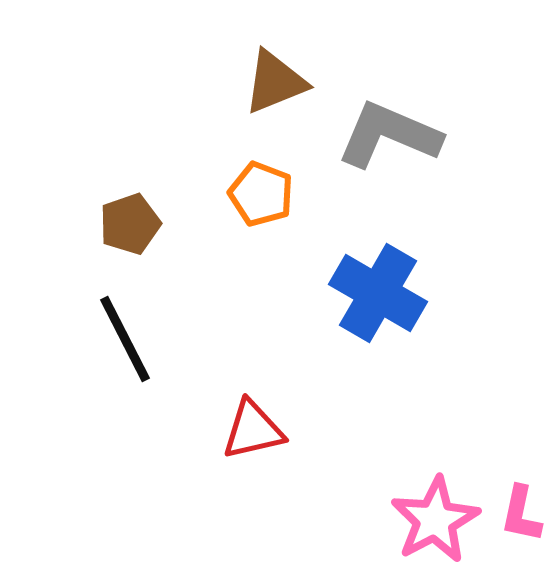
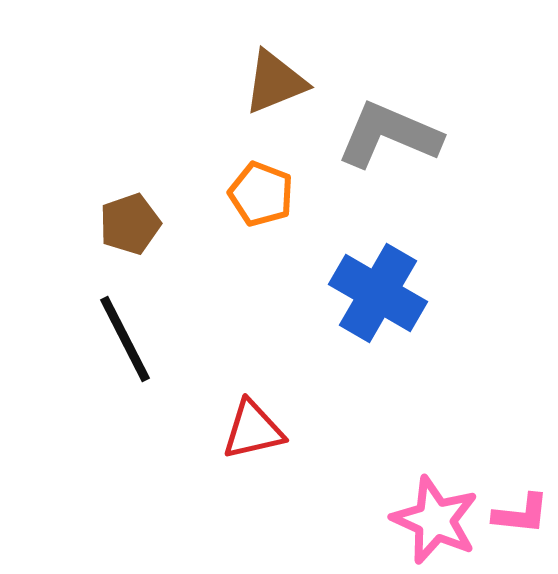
pink L-shape: rotated 96 degrees counterclockwise
pink star: rotated 20 degrees counterclockwise
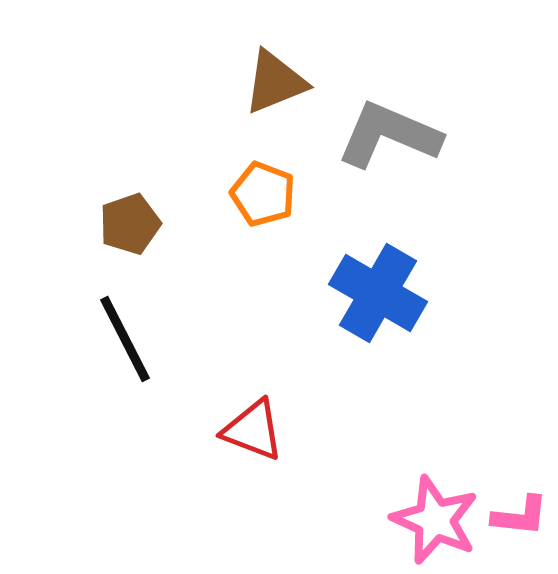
orange pentagon: moved 2 px right
red triangle: rotated 34 degrees clockwise
pink L-shape: moved 1 px left, 2 px down
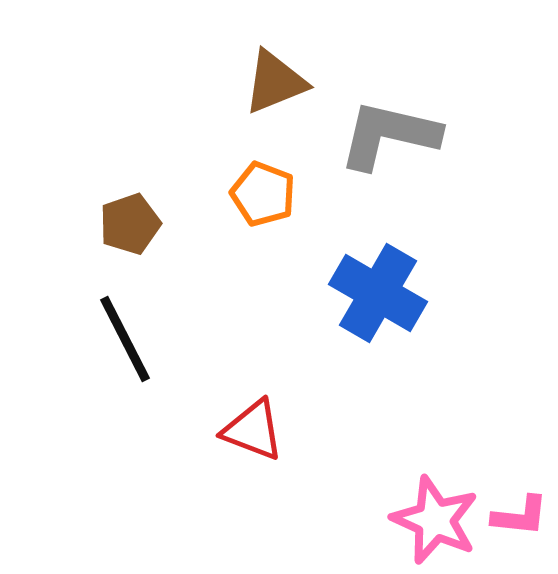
gray L-shape: rotated 10 degrees counterclockwise
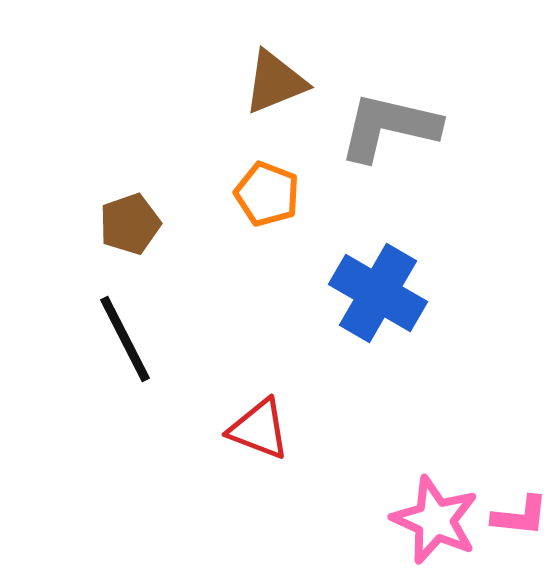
gray L-shape: moved 8 px up
orange pentagon: moved 4 px right
red triangle: moved 6 px right, 1 px up
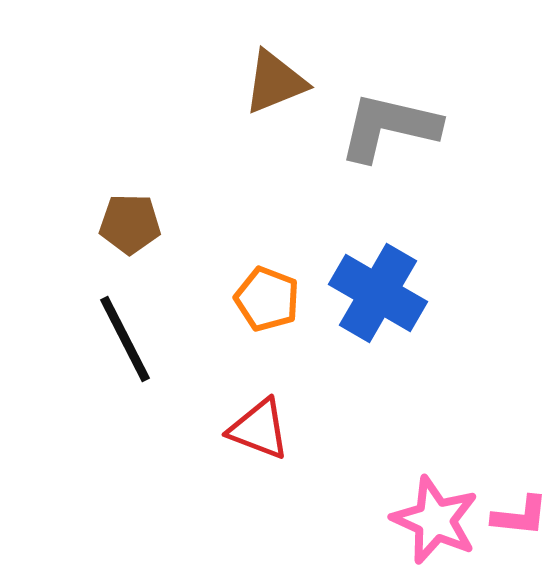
orange pentagon: moved 105 px down
brown pentagon: rotated 20 degrees clockwise
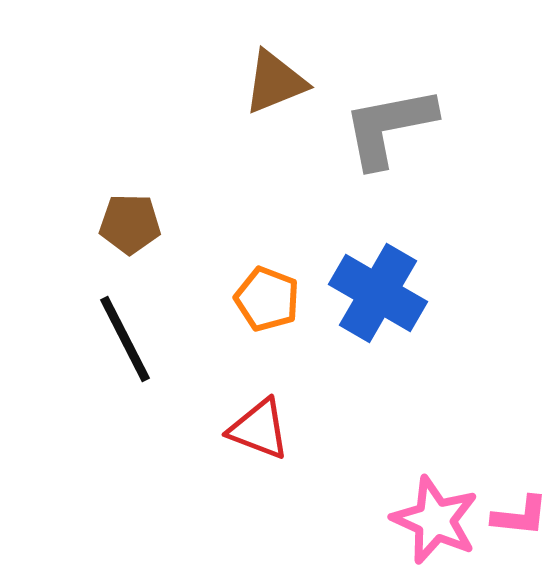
gray L-shape: rotated 24 degrees counterclockwise
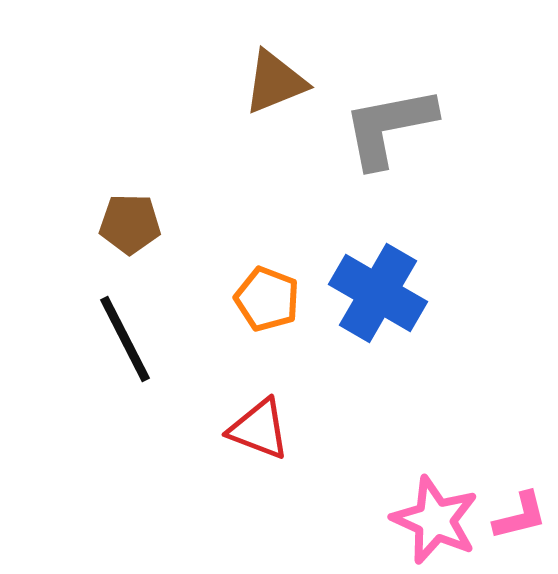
pink L-shape: rotated 20 degrees counterclockwise
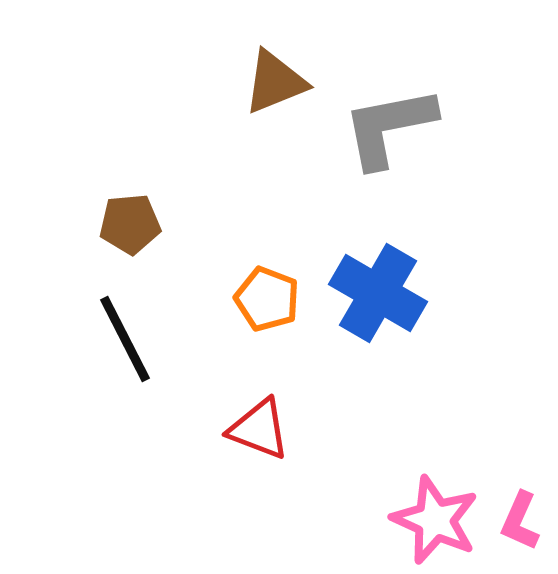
brown pentagon: rotated 6 degrees counterclockwise
pink L-shape: moved 5 px down; rotated 128 degrees clockwise
